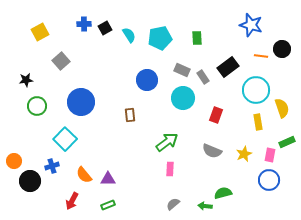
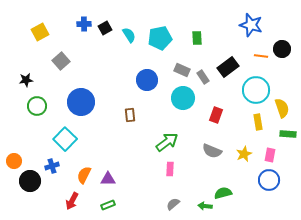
green rectangle at (287, 142): moved 1 px right, 8 px up; rotated 28 degrees clockwise
orange semicircle at (84, 175): rotated 66 degrees clockwise
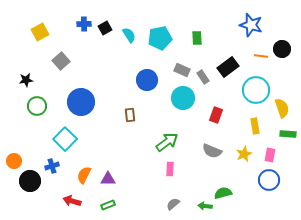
yellow rectangle at (258, 122): moved 3 px left, 4 px down
red arrow at (72, 201): rotated 78 degrees clockwise
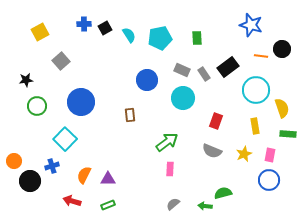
gray rectangle at (203, 77): moved 1 px right, 3 px up
red rectangle at (216, 115): moved 6 px down
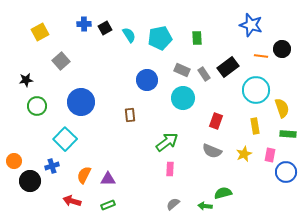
blue circle at (269, 180): moved 17 px right, 8 px up
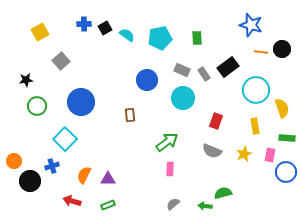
cyan semicircle at (129, 35): moved 2 px left; rotated 21 degrees counterclockwise
orange line at (261, 56): moved 4 px up
green rectangle at (288, 134): moved 1 px left, 4 px down
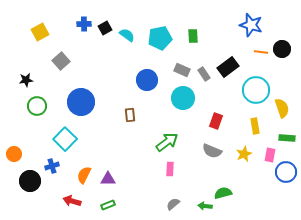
green rectangle at (197, 38): moved 4 px left, 2 px up
orange circle at (14, 161): moved 7 px up
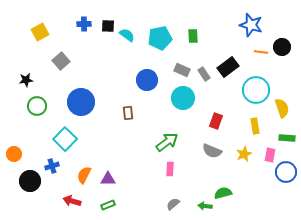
black square at (105, 28): moved 3 px right, 2 px up; rotated 32 degrees clockwise
black circle at (282, 49): moved 2 px up
brown rectangle at (130, 115): moved 2 px left, 2 px up
